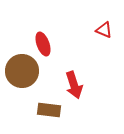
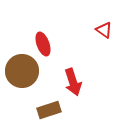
red triangle: rotated 12 degrees clockwise
red arrow: moved 1 px left, 3 px up
brown rectangle: rotated 25 degrees counterclockwise
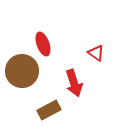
red triangle: moved 8 px left, 23 px down
red arrow: moved 1 px right, 1 px down
brown rectangle: rotated 10 degrees counterclockwise
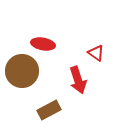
red ellipse: rotated 60 degrees counterclockwise
red arrow: moved 4 px right, 3 px up
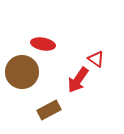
red triangle: moved 6 px down
brown circle: moved 1 px down
red arrow: rotated 52 degrees clockwise
